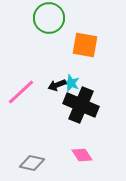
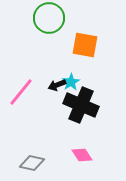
cyan star: moved 1 px up; rotated 18 degrees clockwise
pink line: rotated 8 degrees counterclockwise
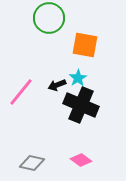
cyan star: moved 7 px right, 4 px up
pink diamond: moved 1 px left, 5 px down; rotated 20 degrees counterclockwise
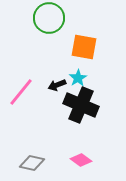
orange square: moved 1 px left, 2 px down
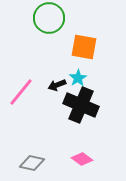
pink diamond: moved 1 px right, 1 px up
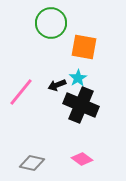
green circle: moved 2 px right, 5 px down
